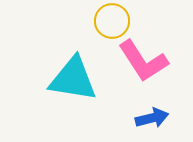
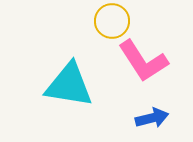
cyan triangle: moved 4 px left, 6 px down
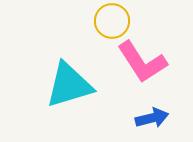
pink L-shape: moved 1 px left, 1 px down
cyan triangle: rotated 26 degrees counterclockwise
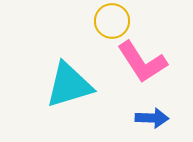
blue arrow: rotated 16 degrees clockwise
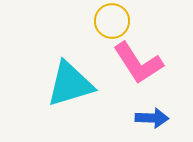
pink L-shape: moved 4 px left, 1 px down
cyan triangle: moved 1 px right, 1 px up
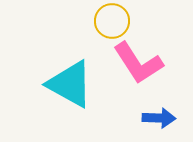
cyan triangle: rotated 46 degrees clockwise
blue arrow: moved 7 px right
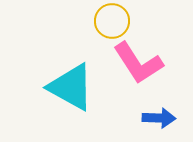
cyan triangle: moved 1 px right, 3 px down
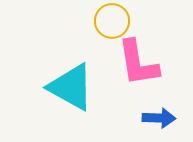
pink L-shape: rotated 24 degrees clockwise
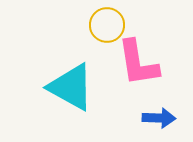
yellow circle: moved 5 px left, 4 px down
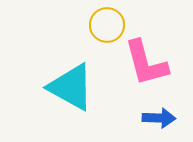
pink L-shape: moved 8 px right; rotated 6 degrees counterclockwise
